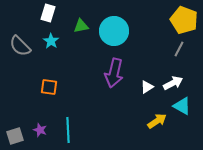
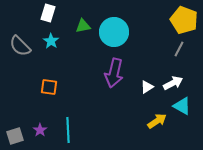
green triangle: moved 2 px right
cyan circle: moved 1 px down
purple star: rotated 16 degrees clockwise
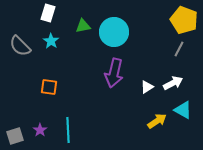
cyan triangle: moved 1 px right, 4 px down
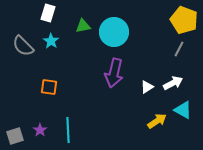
gray semicircle: moved 3 px right
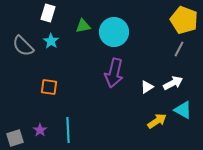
gray square: moved 2 px down
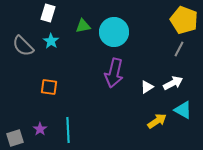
purple star: moved 1 px up
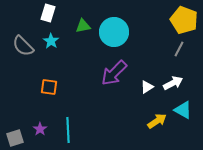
purple arrow: rotated 32 degrees clockwise
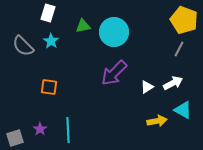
yellow arrow: rotated 24 degrees clockwise
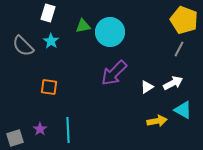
cyan circle: moved 4 px left
